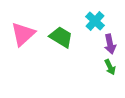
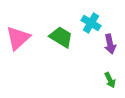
cyan cross: moved 4 px left, 2 px down; rotated 12 degrees counterclockwise
pink triangle: moved 5 px left, 4 px down
green arrow: moved 13 px down
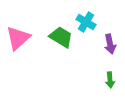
cyan cross: moved 5 px left, 1 px up
green arrow: rotated 21 degrees clockwise
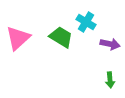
purple arrow: rotated 66 degrees counterclockwise
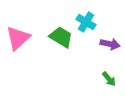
green arrow: moved 1 px left, 1 px up; rotated 35 degrees counterclockwise
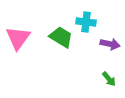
cyan cross: rotated 24 degrees counterclockwise
pink triangle: rotated 12 degrees counterclockwise
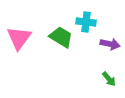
pink triangle: moved 1 px right
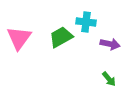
green trapezoid: rotated 60 degrees counterclockwise
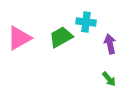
pink triangle: rotated 24 degrees clockwise
purple arrow: rotated 114 degrees counterclockwise
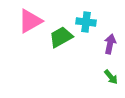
pink triangle: moved 11 px right, 17 px up
purple arrow: rotated 24 degrees clockwise
green arrow: moved 2 px right, 2 px up
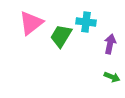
pink triangle: moved 1 px right, 2 px down; rotated 8 degrees counterclockwise
green trapezoid: moved 1 px up; rotated 30 degrees counterclockwise
green arrow: moved 1 px right; rotated 28 degrees counterclockwise
